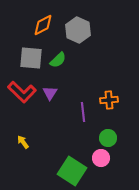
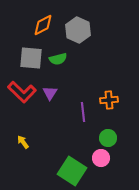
green semicircle: moved 1 px up; rotated 30 degrees clockwise
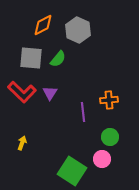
green semicircle: rotated 36 degrees counterclockwise
green circle: moved 2 px right, 1 px up
yellow arrow: moved 1 px left, 1 px down; rotated 56 degrees clockwise
pink circle: moved 1 px right, 1 px down
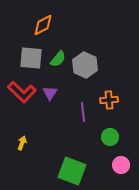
gray hexagon: moved 7 px right, 35 px down
pink circle: moved 19 px right, 6 px down
green square: rotated 12 degrees counterclockwise
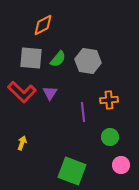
gray hexagon: moved 3 px right, 4 px up; rotated 15 degrees counterclockwise
